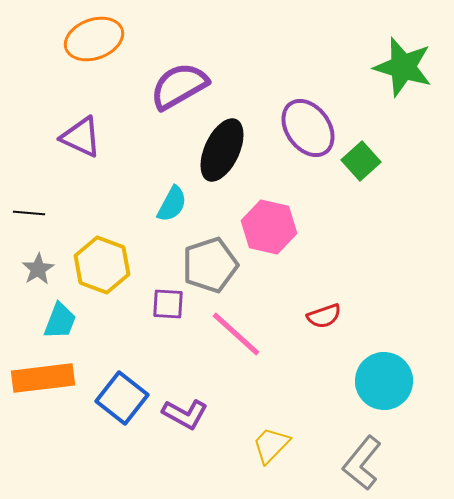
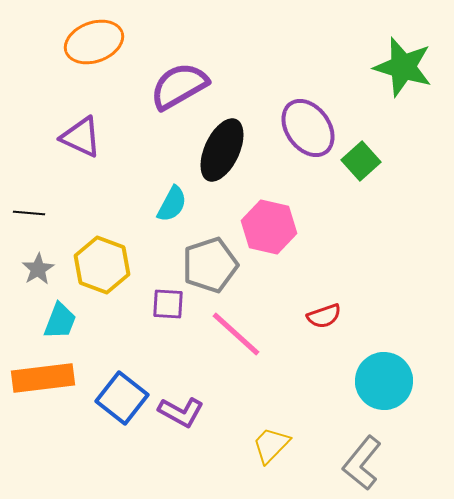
orange ellipse: moved 3 px down
purple L-shape: moved 4 px left, 2 px up
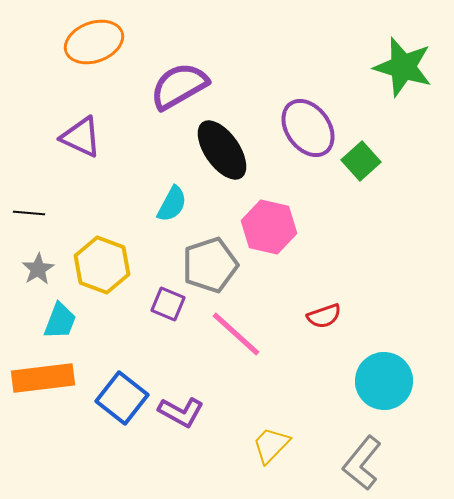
black ellipse: rotated 60 degrees counterclockwise
purple square: rotated 20 degrees clockwise
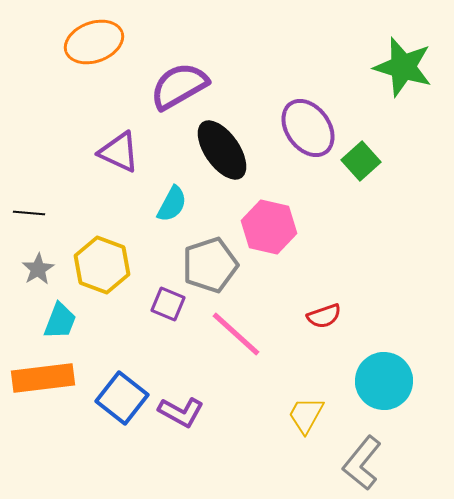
purple triangle: moved 38 px right, 15 px down
yellow trapezoid: moved 35 px right, 30 px up; rotated 15 degrees counterclockwise
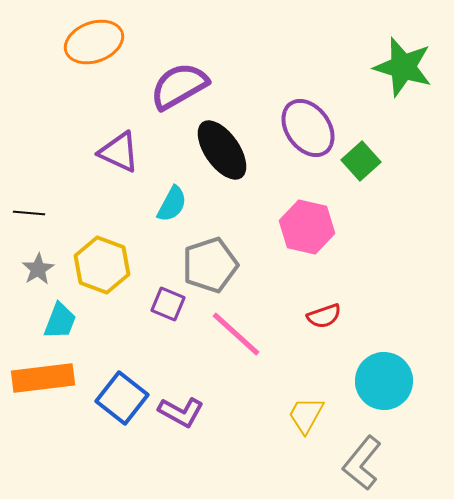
pink hexagon: moved 38 px right
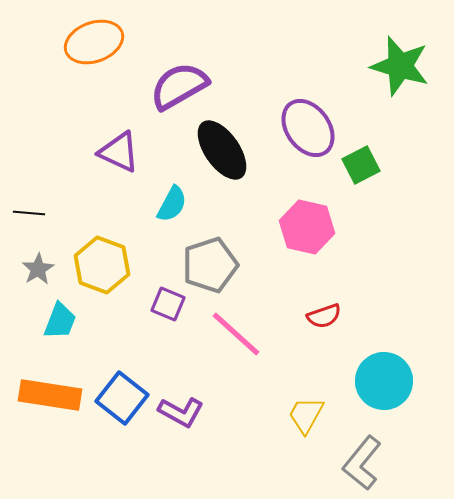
green star: moved 3 px left, 1 px up
green square: moved 4 px down; rotated 15 degrees clockwise
orange rectangle: moved 7 px right, 17 px down; rotated 16 degrees clockwise
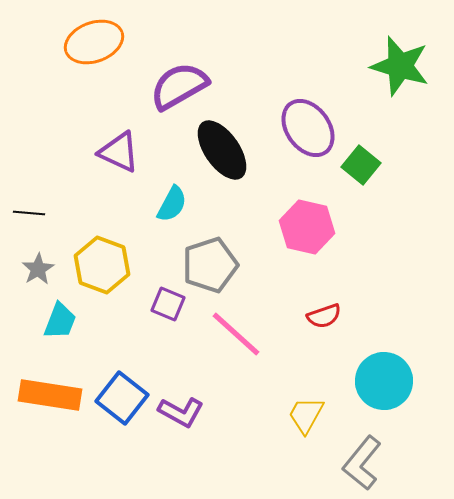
green square: rotated 24 degrees counterclockwise
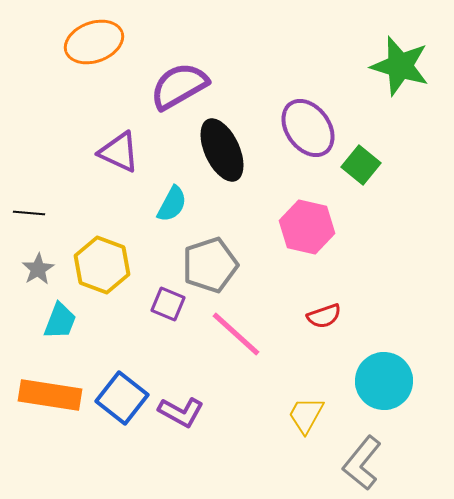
black ellipse: rotated 10 degrees clockwise
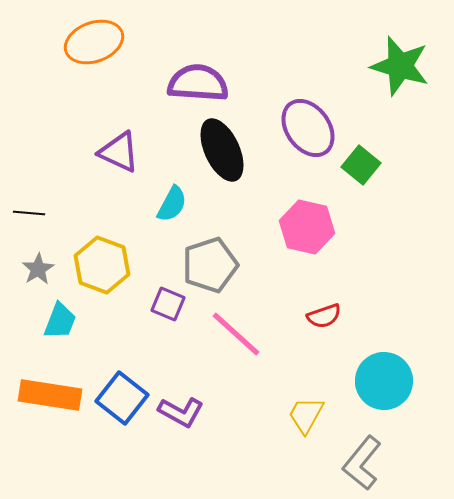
purple semicircle: moved 19 px right, 3 px up; rotated 34 degrees clockwise
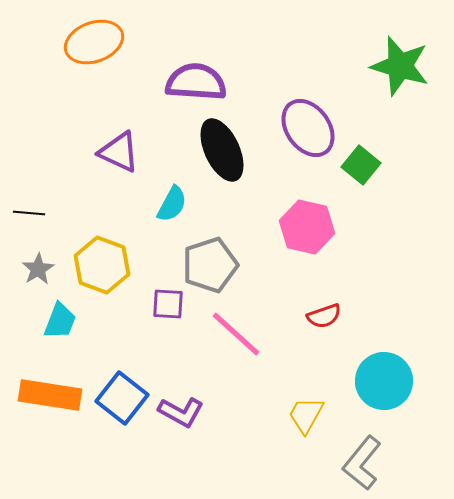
purple semicircle: moved 2 px left, 1 px up
purple square: rotated 20 degrees counterclockwise
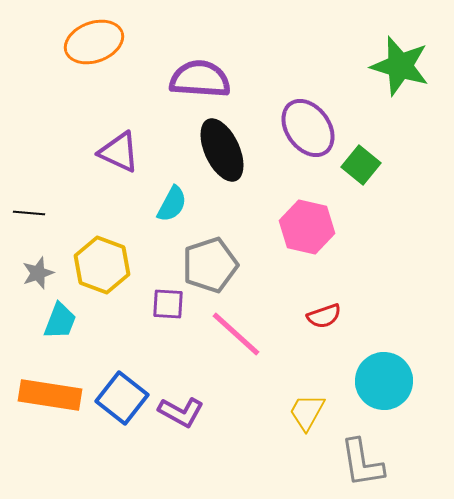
purple semicircle: moved 4 px right, 3 px up
gray star: moved 4 px down; rotated 12 degrees clockwise
yellow trapezoid: moved 1 px right, 3 px up
gray L-shape: rotated 48 degrees counterclockwise
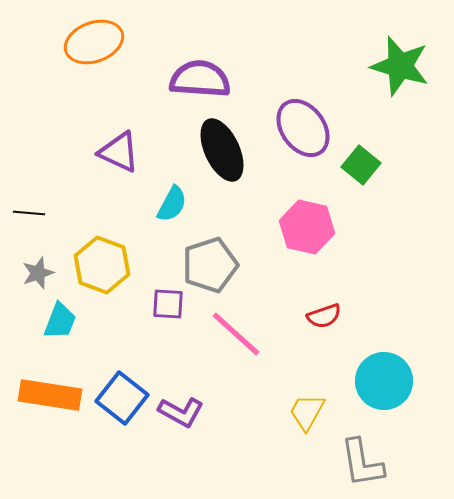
purple ellipse: moved 5 px left
